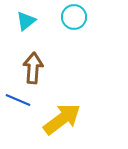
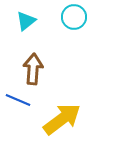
brown arrow: moved 1 px down
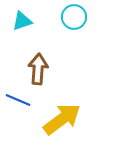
cyan triangle: moved 4 px left; rotated 20 degrees clockwise
brown arrow: moved 5 px right
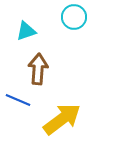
cyan triangle: moved 4 px right, 10 px down
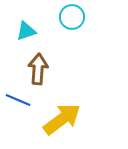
cyan circle: moved 2 px left
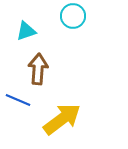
cyan circle: moved 1 px right, 1 px up
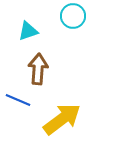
cyan triangle: moved 2 px right
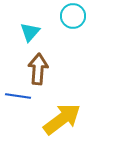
cyan triangle: moved 2 px right, 1 px down; rotated 30 degrees counterclockwise
blue line: moved 4 px up; rotated 15 degrees counterclockwise
